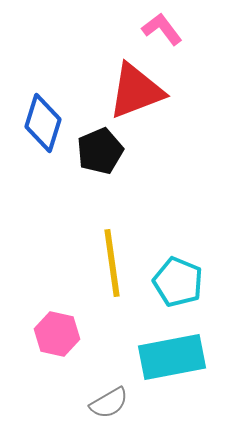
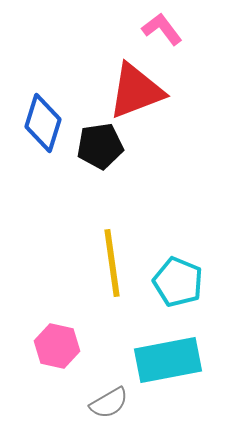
black pentagon: moved 5 px up; rotated 15 degrees clockwise
pink hexagon: moved 12 px down
cyan rectangle: moved 4 px left, 3 px down
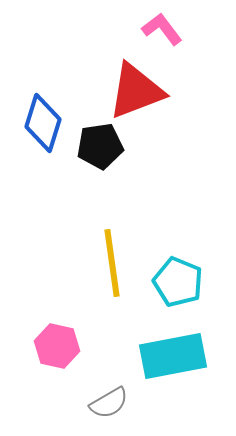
cyan rectangle: moved 5 px right, 4 px up
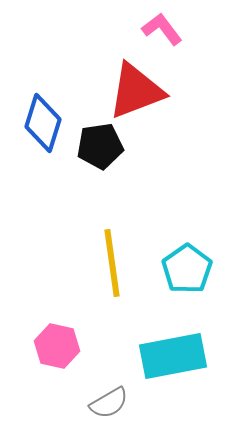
cyan pentagon: moved 9 px right, 13 px up; rotated 15 degrees clockwise
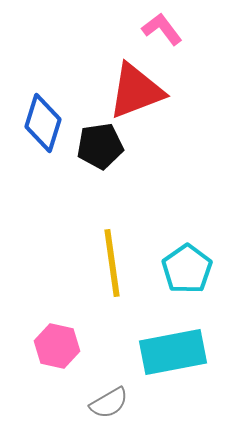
cyan rectangle: moved 4 px up
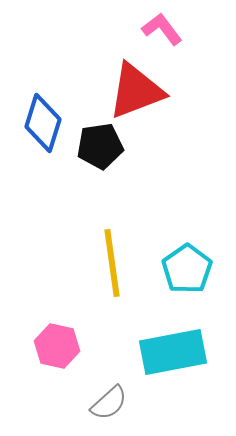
gray semicircle: rotated 12 degrees counterclockwise
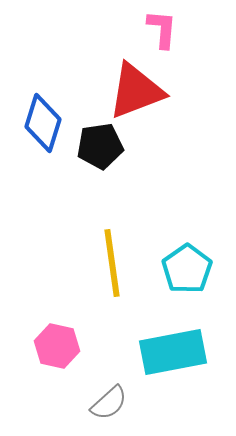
pink L-shape: rotated 42 degrees clockwise
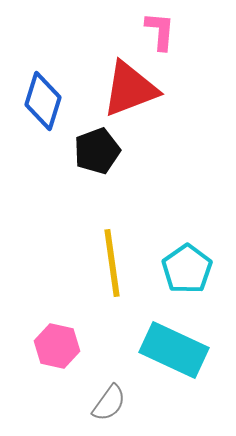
pink L-shape: moved 2 px left, 2 px down
red triangle: moved 6 px left, 2 px up
blue diamond: moved 22 px up
black pentagon: moved 3 px left, 5 px down; rotated 12 degrees counterclockwise
cyan rectangle: moved 1 px right, 2 px up; rotated 36 degrees clockwise
gray semicircle: rotated 12 degrees counterclockwise
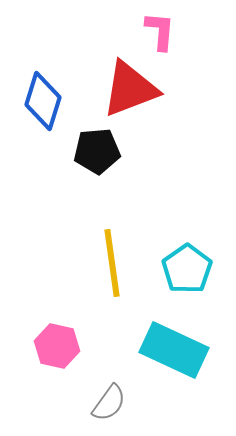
black pentagon: rotated 15 degrees clockwise
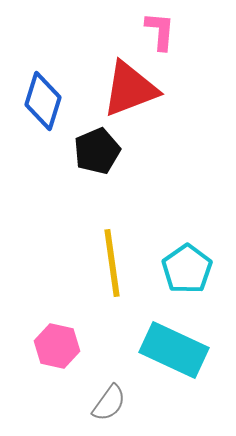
black pentagon: rotated 18 degrees counterclockwise
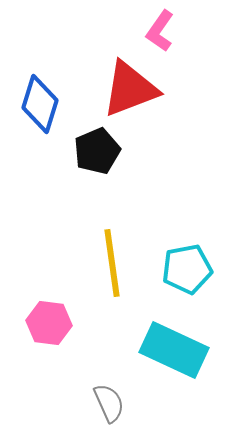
pink L-shape: rotated 150 degrees counterclockwise
blue diamond: moved 3 px left, 3 px down
cyan pentagon: rotated 24 degrees clockwise
pink hexagon: moved 8 px left, 23 px up; rotated 6 degrees counterclockwise
gray semicircle: rotated 60 degrees counterclockwise
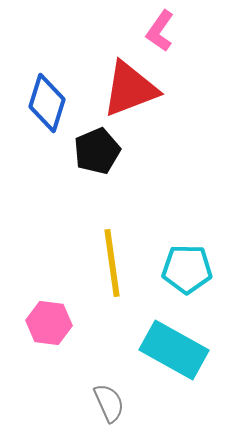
blue diamond: moved 7 px right, 1 px up
cyan pentagon: rotated 12 degrees clockwise
cyan rectangle: rotated 4 degrees clockwise
